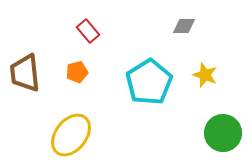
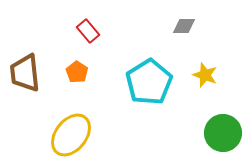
orange pentagon: rotated 25 degrees counterclockwise
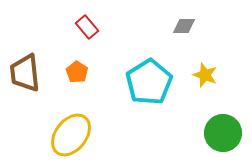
red rectangle: moved 1 px left, 4 px up
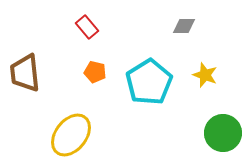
orange pentagon: moved 18 px right; rotated 20 degrees counterclockwise
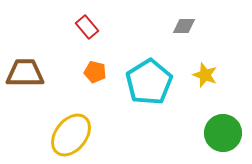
brown trapezoid: rotated 96 degrees clockwise
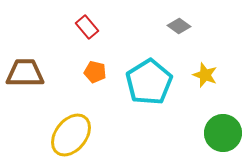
gray diamond: moved 5 px left; rotated 35 degrees clockwise
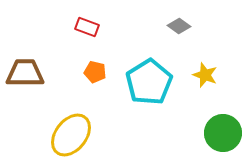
red rectangle: rotated 30 degrees counterclockwise
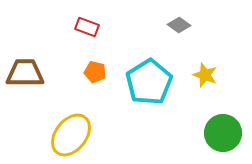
gray diamond: moved 1 px up
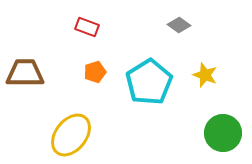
orange pentagon: rotated 30 degrees counterclockwise
